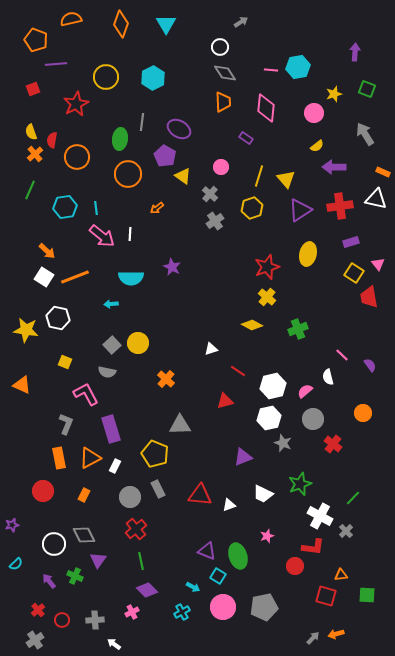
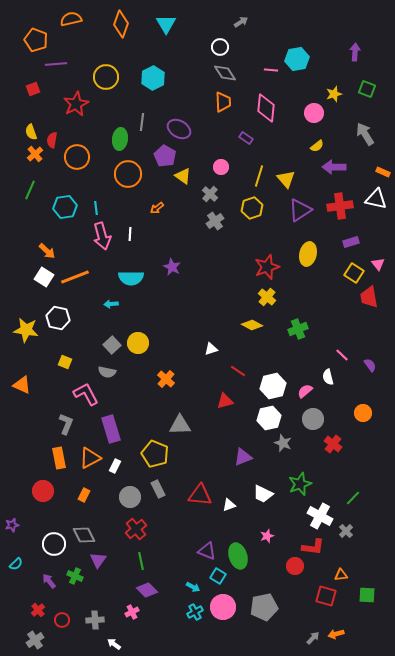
cyan hexagon at (298, 67): moved 1 px left, 8 px up
pink arrow at (102, 236): rotated 36 degrees clockwise
cyan cross at (182, 612): moved 13 px right
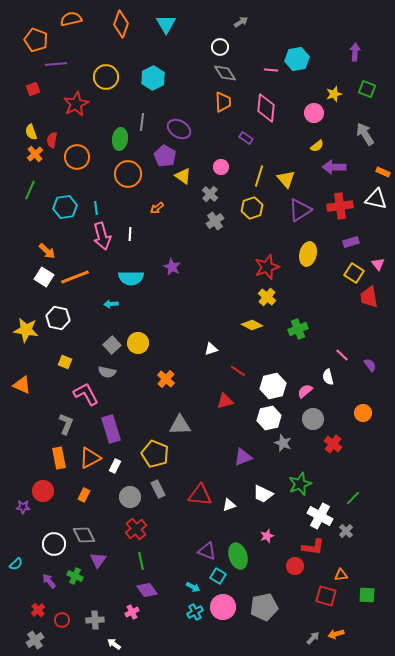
purple star at (12, 525): moved 11 px right, 18 px up; rotated 16 degrees clockwise
purple diamond at (147, 590): rotated 10 degrees clockwise
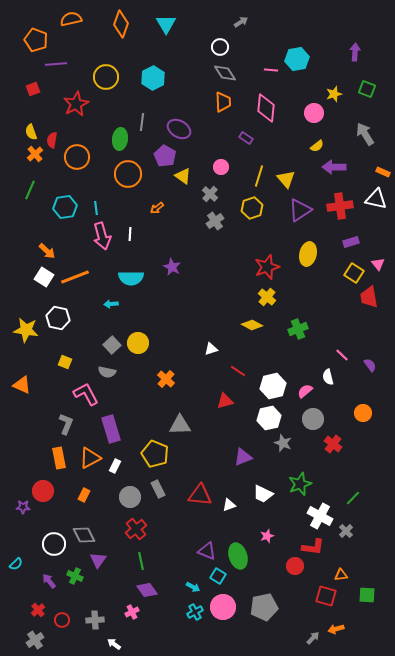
orange arrow at (336, 634): moved 5 px up
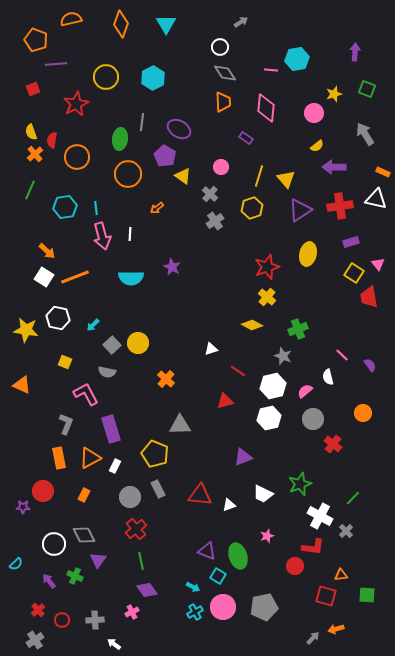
cyan arrow at (111, 304): moved 18 px left, 21 px down; rotated 40 degrees counterclockwise
gray star at (283, 443): moved 87 px up
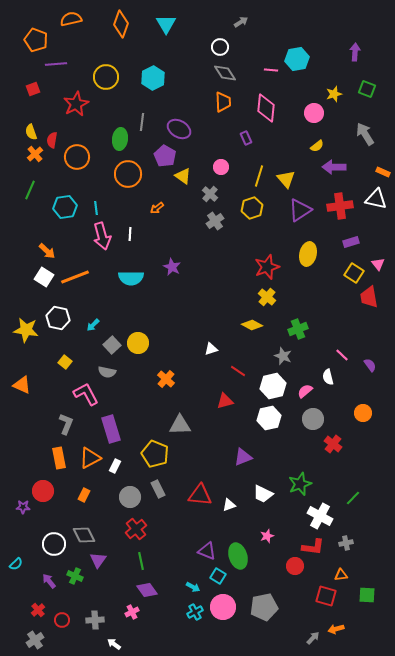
purple rectangle at (246, 138): rotated 32 degrees clockwise
yellow square at (65, 362): rotated 16 degrees clockwise
gray cross at (346, 531): moved 12 px down; rotated 32 degrees clockwise
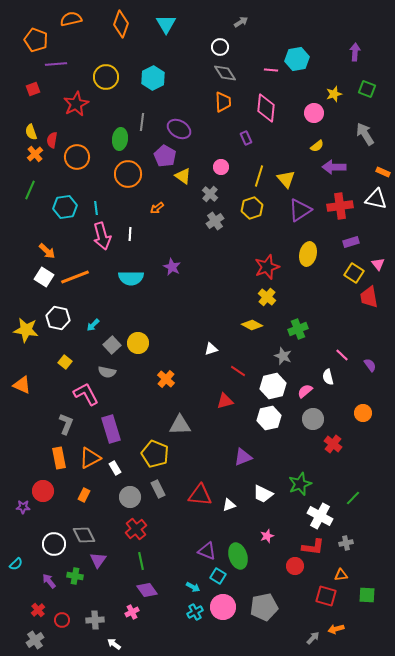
white rectangle at (115, 466): moved 2 px down; rotated 56 degrees counterclockwise
green cross at (75, 576): rotated 14 degrees counterclockwise
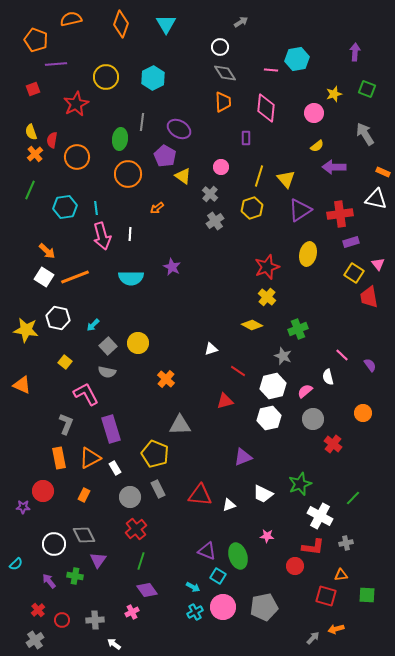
purple rectangle at (246, 138): rotated 24 degrees clockwise
red cross at (340, 206): moved 8 px down
gray square at (112, 345): moved 4 px left, 1 px down
pink star at (267, 536): rotated 24 degrees clockwise
green line at (141, 561): rotated 30 degrees clockwise
